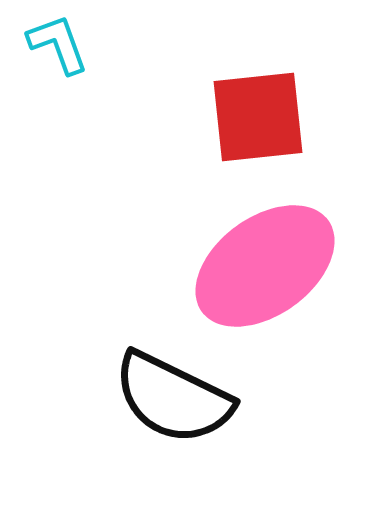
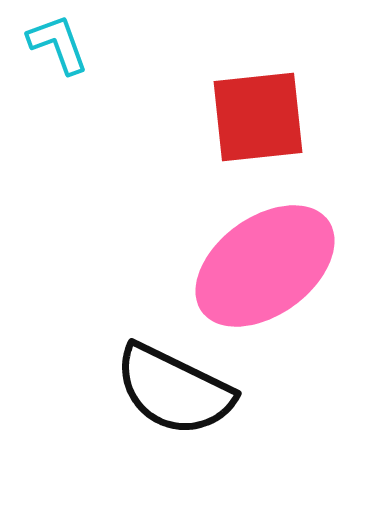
black semicircle: moved 1 px right, 8 px up
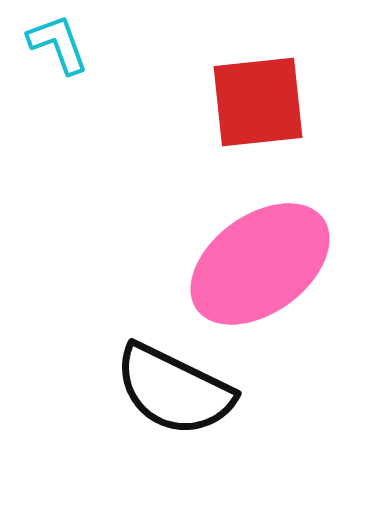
red square: moved 15 px up
pink ellipse: moved 5 px left, 2 px up
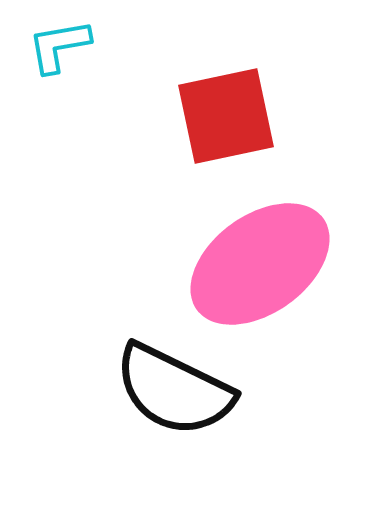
cyan L-shape: moved 1 px right, 2 px down; rotated 80 degrees counterclockwise
red square: moved 32 px left, 14 px down; rotated 6 degrees counterclockwise
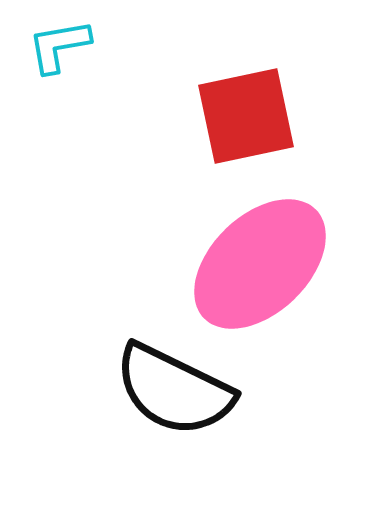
red square: moved 20 px right
pink ellipse: rotated 8 degrees counterclockwise
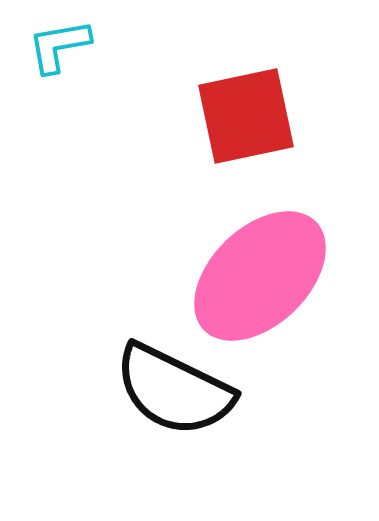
pink ellipse: moved 12 px down
